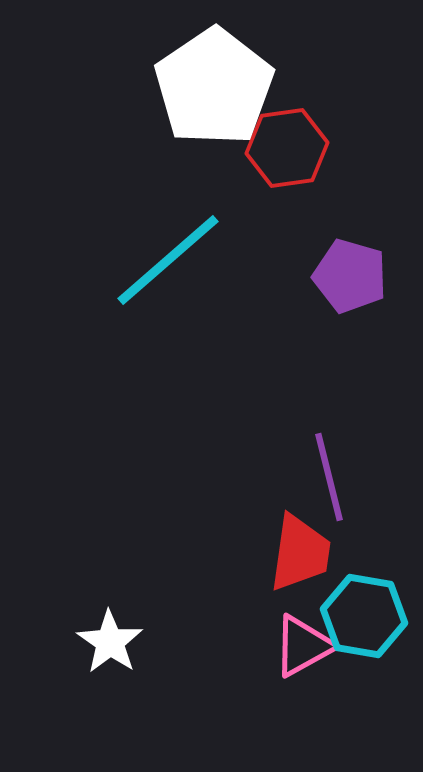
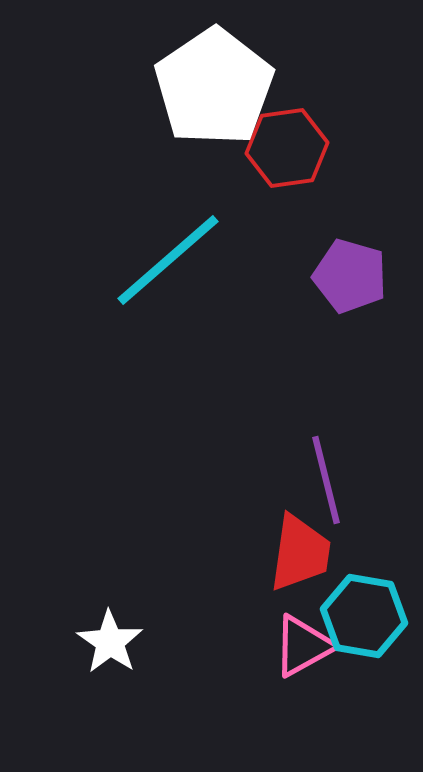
purple line: moved 3 px left, 3 px down
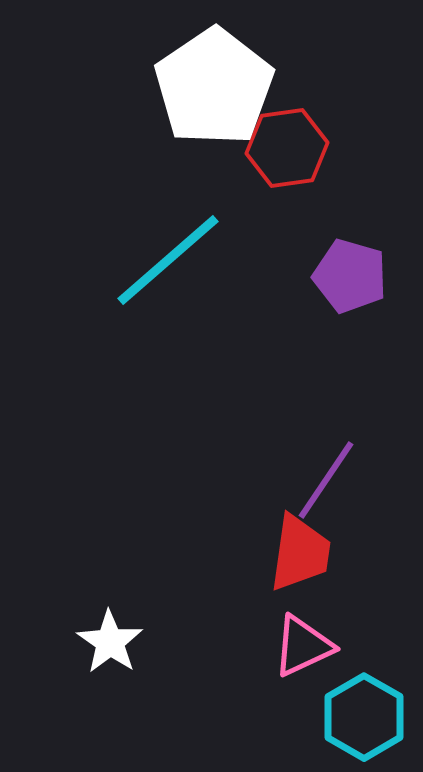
purple line: rotated 48 degrees clockwise
cyan hexagon: moved 101 px down; rotated 20 degrees clockwise
pink triangle: rotated 4 degrees clockwise
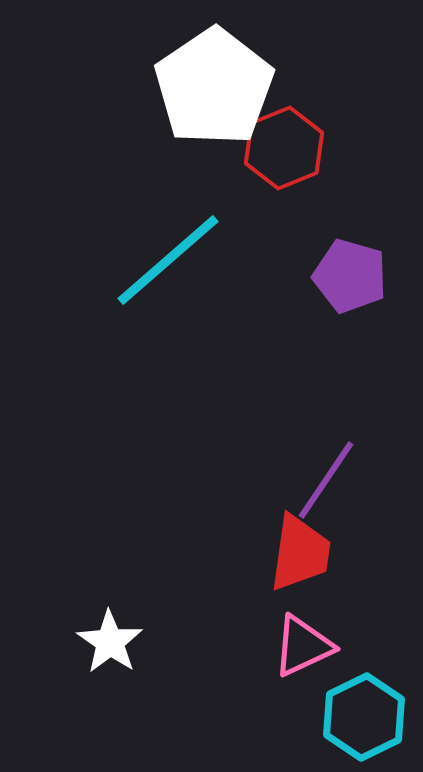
red hexagon: moved 3 px left; rotated 14 degrees counterclockwise
cyan hexagon: rotated 4 degrees clockwise
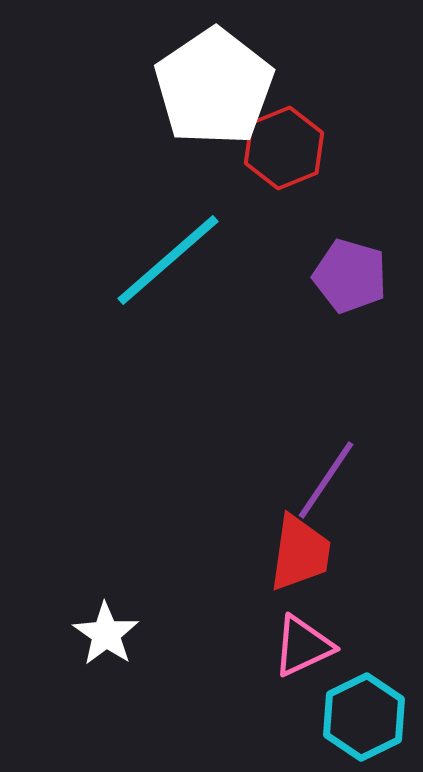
white star: moved 4 px left, 8 px up
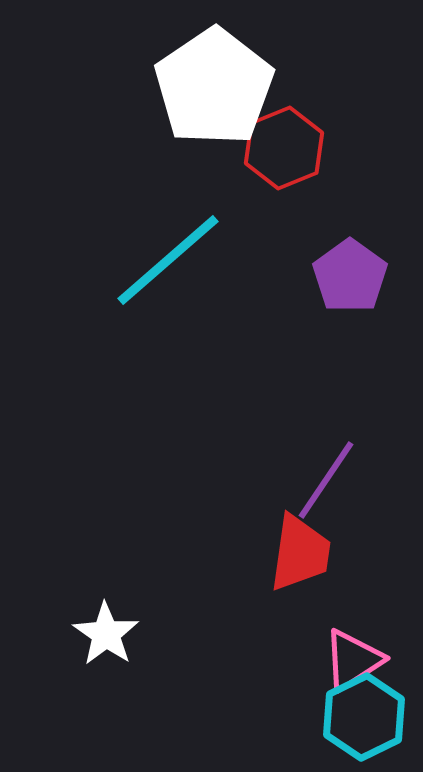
purple pentagon: rotated 20 degrees clockwise
pink triangle: moved 50 px right, 14 px down; rotated 8 degrees counterclockwise
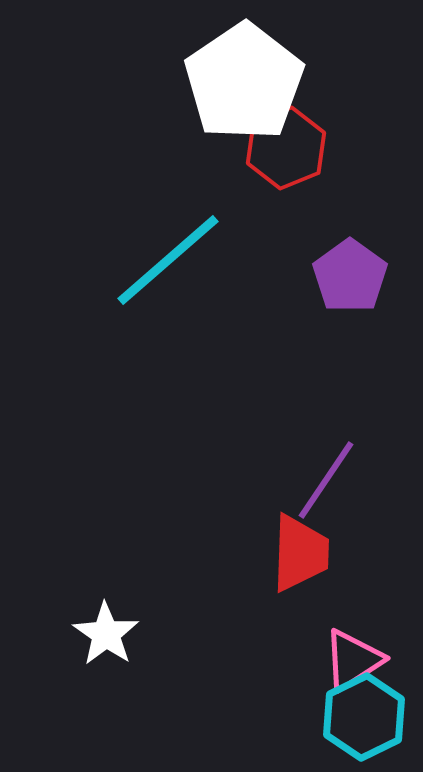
white pentagon: moved 30 px right, 5 px up
red hexagon: moved 2 px right
red trapezoid: rotated 6 degrees counterclockwise
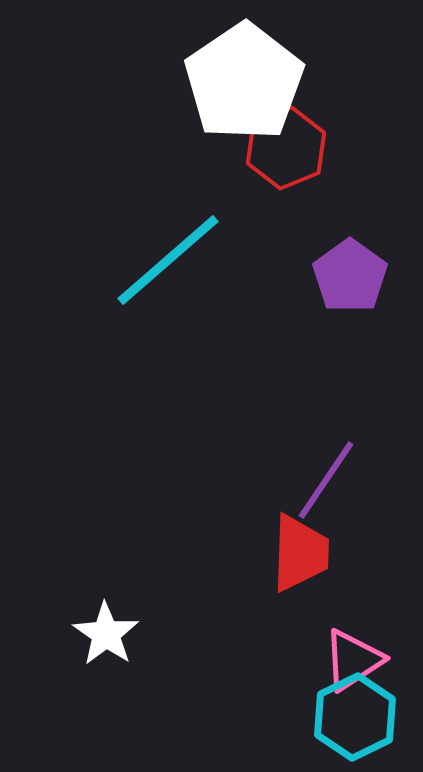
cyan hexagon: moved 9 px left
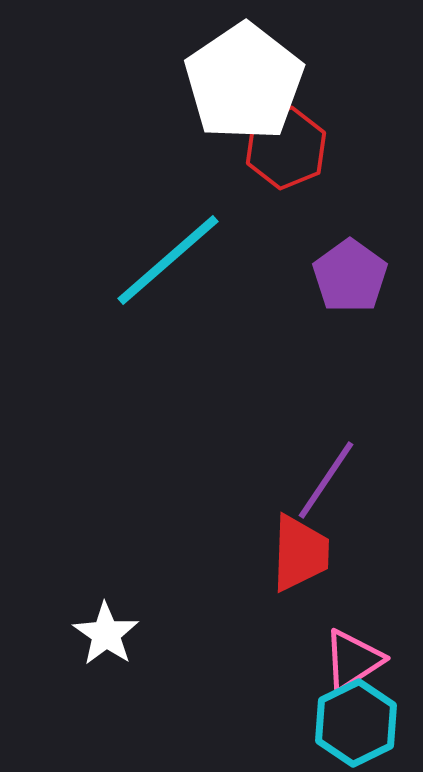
cyan hexagon: moved 1 px right, 6 px down
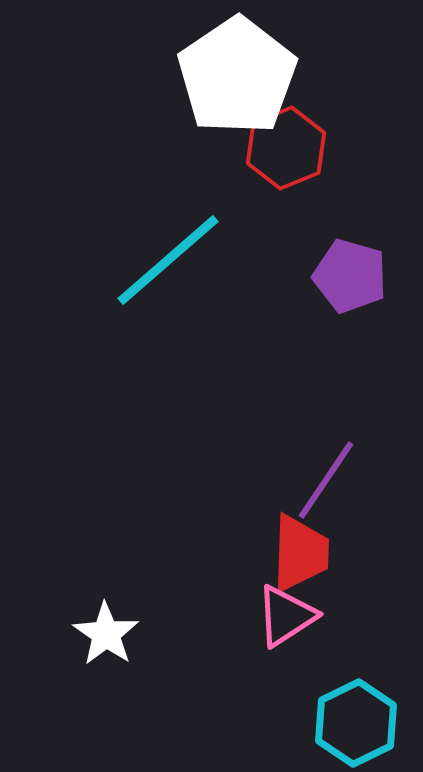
white pentagon: moved 7 px left, 6 px up
purple pentagon: rotated 20 degrees counterclockwise
pink triangle: moved 67 px left, 44 px up
